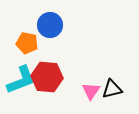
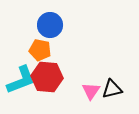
orange pentagon: moved 13 px right, 7 px down
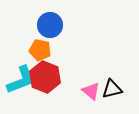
red hexagon: moved 2 px left; rotated 16 degrees clockwise
pink triangle: rotated 24 degrees counterclockwise
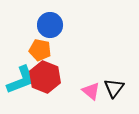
black triangle: moved 2 px right, 1 px up; rotated 40 degrees counterclockwise
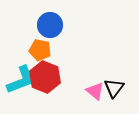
pink triangle: moved 4 px right
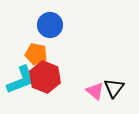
orange pentagon: moved 4 px left, 4 px down
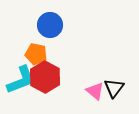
red hexagon: rotated 8 degrees clockwise
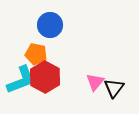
pink triangle: moved 9 px up; rotated 30 degrees clockwise
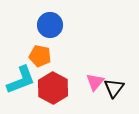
orange pentagon: moved 4 px right, 2 px down
red hexagon: moved 8 px right, 11 px down
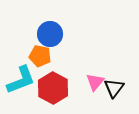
blue circle: moved 9 px down
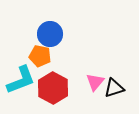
black triangle: rotated 35 degrees clockwise
